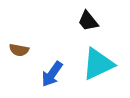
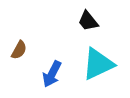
brown semicircle: rotated 72 degrees counterclockwise
blue arrow: rotated 8 degrees counterclockwise
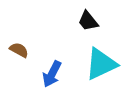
brown semicircle: rotated 90 degrees counterclockwise
cyan triangle: moved 3 px right
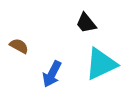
black trapezoid: moved 2 px left, 2 px down
brown semicircle: moved 4 px up
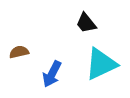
brown semicircle: moved 6 px down; rotated 42 degrees counterclockwise
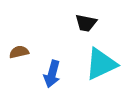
black trapezoid: rotated 40 degrees counterclockwise
blue arrow: rotated 12 degrees counterclockwise
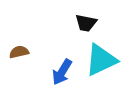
cyan triangle: moved 4 px up
blue arrow: moved 10 px right, 2 px up; rotated 16 degrees clockwise
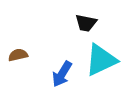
brown semicircle: moved 1 px left, 3 px down
blue arrow: moved 2 px down
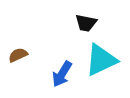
brown semicircle: rotated 12 degrees counterclockwise
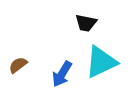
brown semicircle: moved 10 px down; rotated 12 degrees counterclockwise
cyan triangle: moved 2 px down
